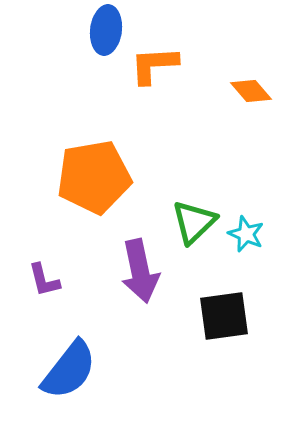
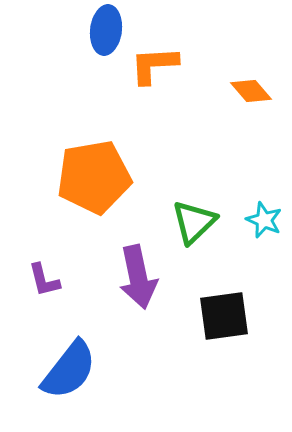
cyan star: moved 18 px right, 14 px up
purple arrow: moved 2 px left, 6 px down
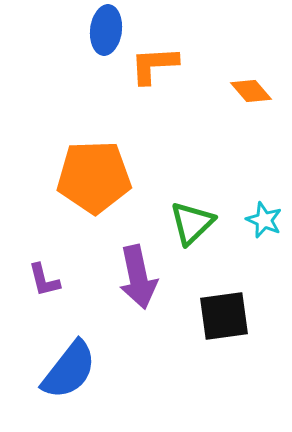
orange pentagon: rotated 8 degrees clockwise
green triangle: moved 2 px left, 1 px down
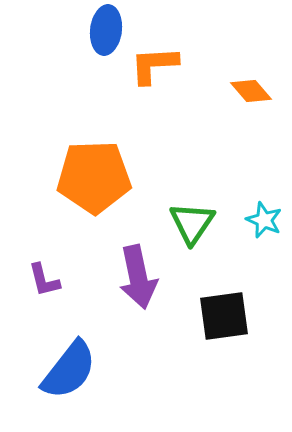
green triangle: rotated 12 degrees counterclockwise
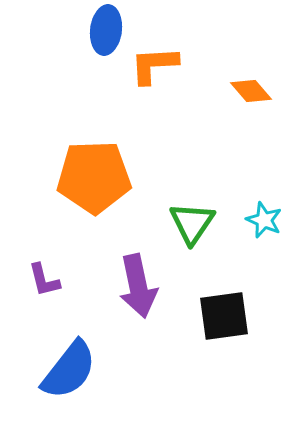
purple arrow: moved 9 px down
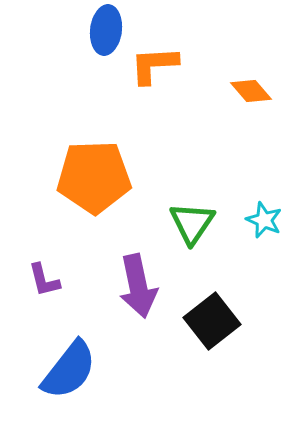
black square: moved 12 px left, 5 px down; rotated 30 degrees counterclockwise
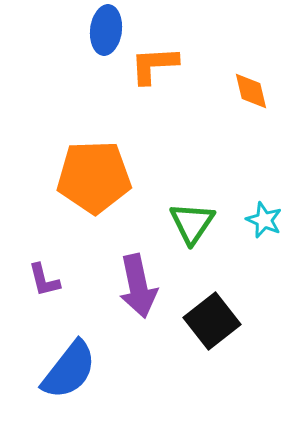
orange diamond: rotated 27 degrees clockwise
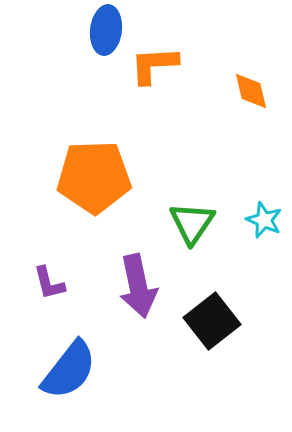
purple L-shape: moved 5 px right, 3 px down
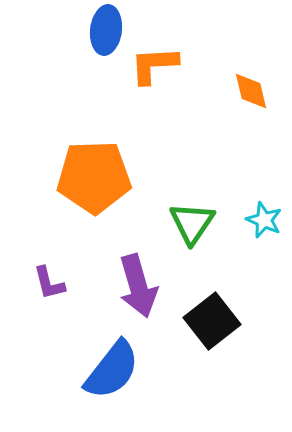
purple arrow: rotated 4 degrees counterclockwise
blue semicircle: moved 43 px right
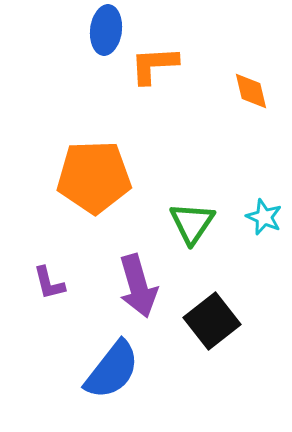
cyan star: moved 3 px up
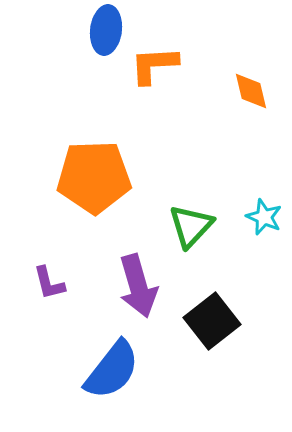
green triangle: moved 1 px left, 3 px down; rotated 9 degrees clockwise
